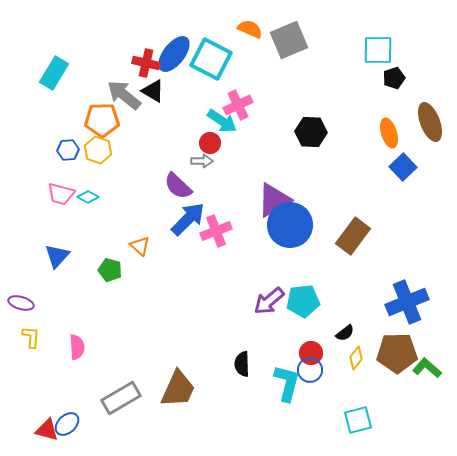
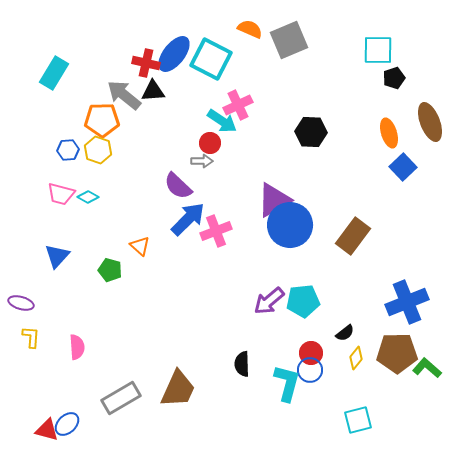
black triangle at (153, 91): rotated 35 degrees counterclockwise
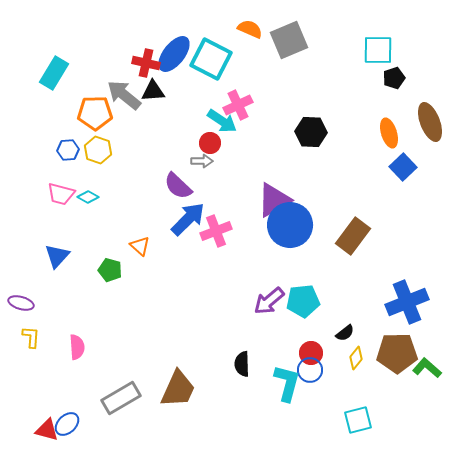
orange pentagon at (102, 120): moved 7 px left, 7 px up
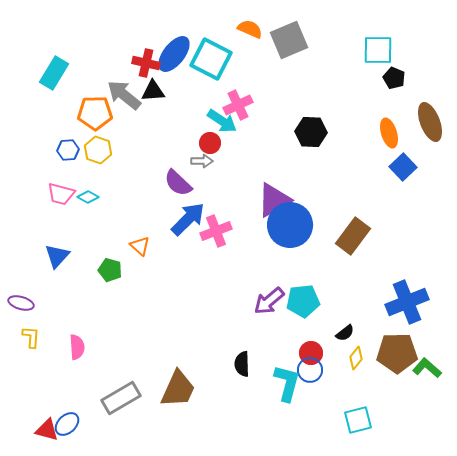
black pentagon at (394, 78): rotated 30 degrees counterclockwise
purple semicircle at (178, 186): moved 3 px up
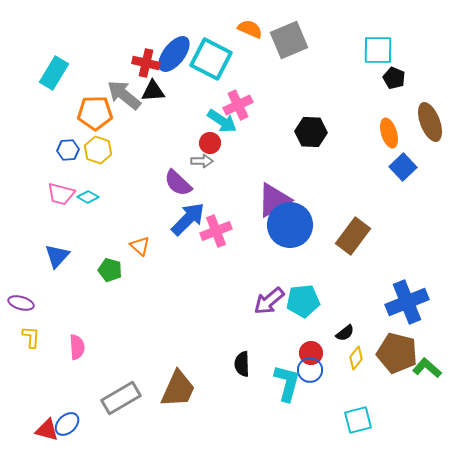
brown pentagon at (397, 353): rotated 15 degrees clockwise
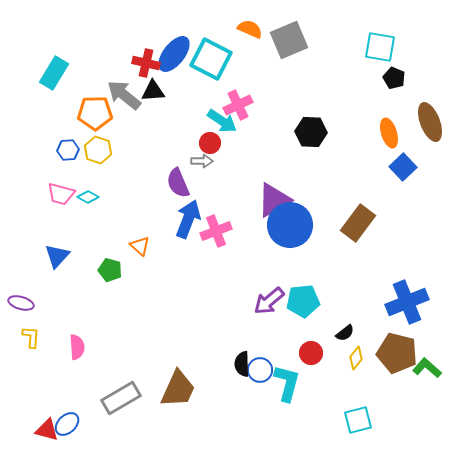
cyan square at (378, 50): moved 2 px right, 3 px up; rotated 8 degrees clockwise
purple semicircle at (178, 183): rotated 24 degrees clockwise
blue arrow at (188, 219): rotated 24 degrees counterclockwise
brown rectangle at (353, 236): moved 5 px right, 13 px up
blue circle at (310, 370): moved 50 px left
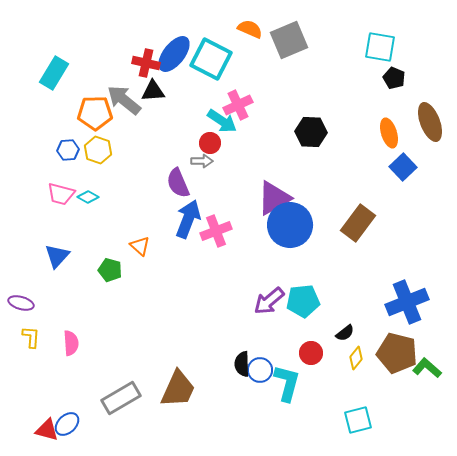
gray arrow at (124, 95): moved 5 px down
purple triangle at (274, 200): moved 2 px up
pink semicircle at (77, 347): moved 6 px left, 4 px up
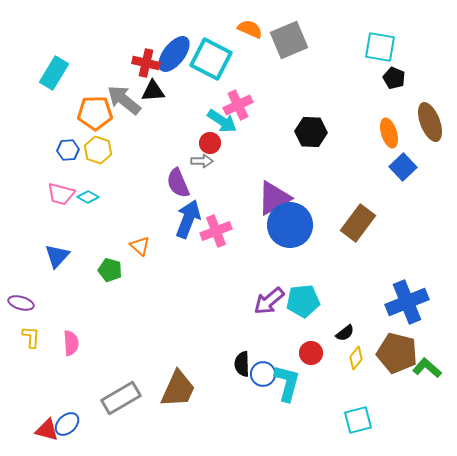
blue circle at (260, 370): moved 3 px right, 4 px down
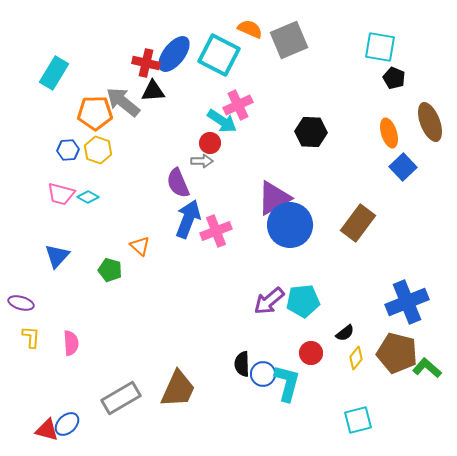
cyan square at (211, 59): moved 8 px right, 4 px up
gray arrow at (124, 100): moved 1 px left, 2 px down
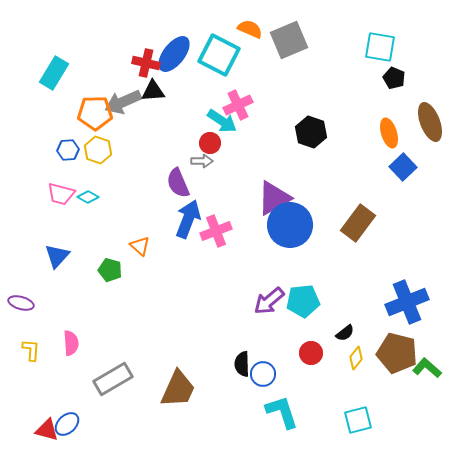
gray arrow at (123, 102): rotated 63 degrees counterclockwise
black hexagon at (311, 132): rotated 16 degrees clockwise
yellow L-shape at (31, 337): moved 13 px down
cyan L-shape at (287, 383): moved 5 px left, 29 px down; rotated 33 degrees counterclockwise
gray rectangle at (121, 398): moved 8 px left, 19 px up
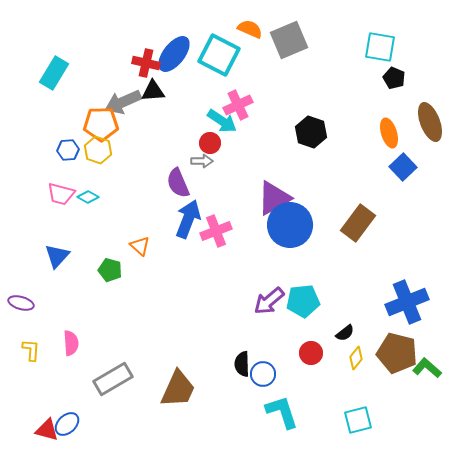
orange pentagon at (95, 113): moved 6 px right, 11 px down
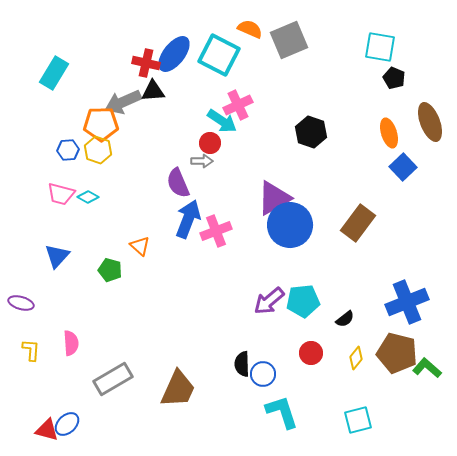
black semicircle at (345, 333): moved 14 px up
